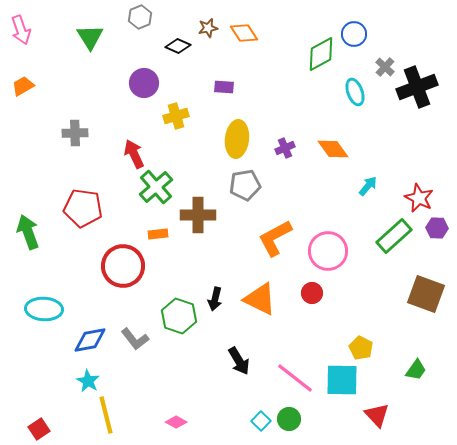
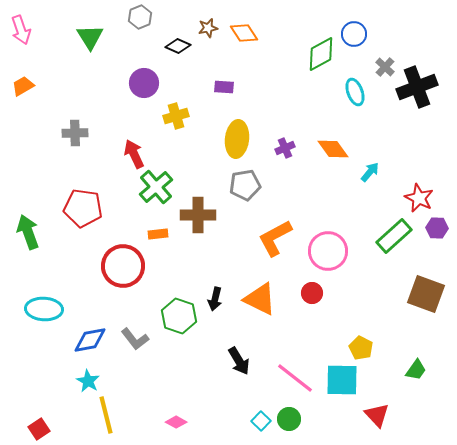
cyan arrow at (368, 186): moved 2 px right, 14 px up
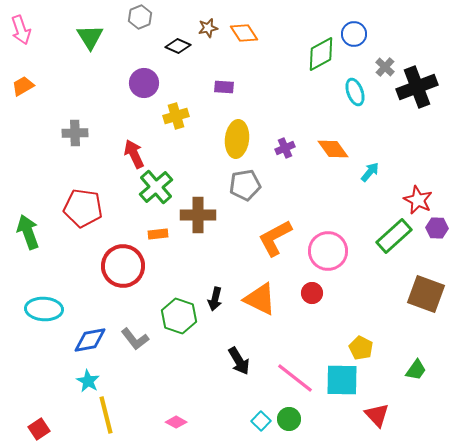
red star at (419, 198): moved 1 px left, 2 px down
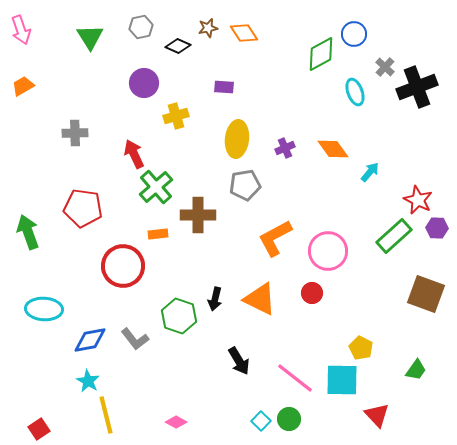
gray hexagon at (140, 17): moved 1 px right, 10 px down; rotated 10 degrees clockwise
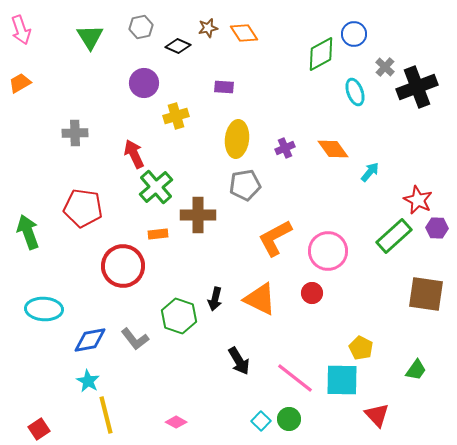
orange trapezoid at (23, 86): moved 3 px left, 3 px up
brown square at (426, 294): rotated 12 degrees counterclockwise
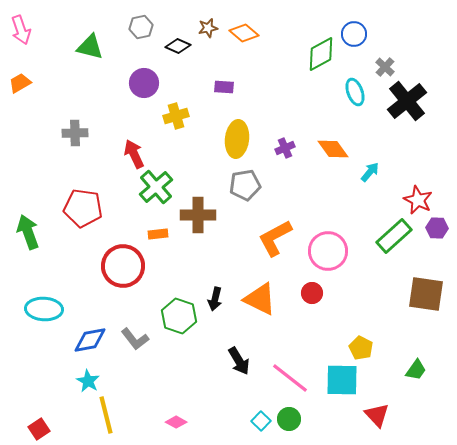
orange diamond at (244, 33): rotated 16 degrees counterclockwise
green triangle at (90, 37): moved 10 px down; rotated 44 degrees counterclockwise
black cross at (417, 87): moved 10 px left, 14 px down; rotated 18 degrees counterclockwise
pink line at (295, 378): moved 5 px left
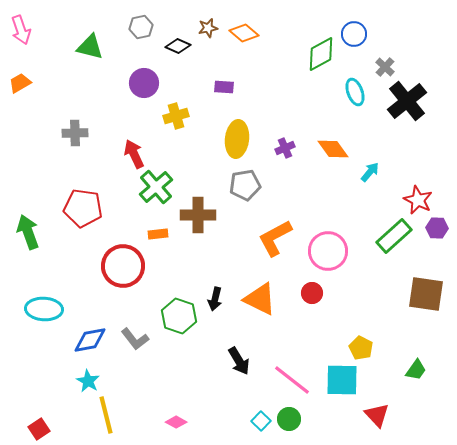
pink line at (290, 378): moved 2 px right, 2 px down
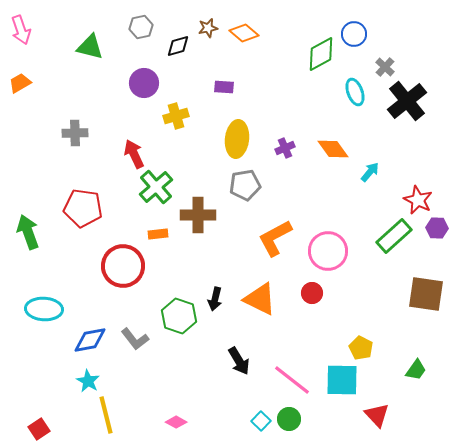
black diamond at (178, 46): rotated 40 degrees counterclockwise
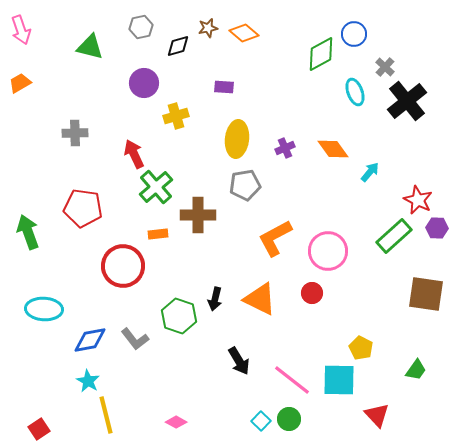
cyan square at (342, 380): moved 3 px left
